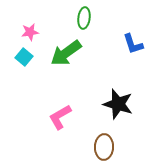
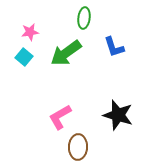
blue L-shape: moved 19 px left, 3 px down
black star: moved 11 px down
brown ellipse: moved 26 px left
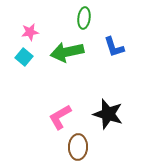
green arrow: moved 1 px right, 1 px up; rotated 24 degrees clockwise
black star: moved 10 px left, 1 px up
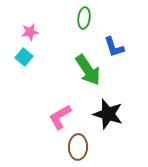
green arrow: moved 21 px right, 18 px down; rotated 112 degrees counterclockwise
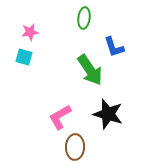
cyan square: rotated 24 degrees counterclockwise
green arrow: moved 2 px right
brown ellipse: moved 3 px left
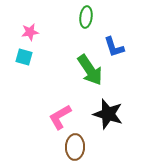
green ellipse: moved 2 px right, 1 px up
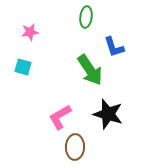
cyan square: moved 1 px left, 10 px down
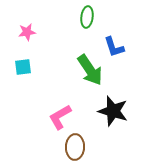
green ellipse: moved 1 px right
pink star: moved 3 px left
cyan square: rotated 24 degrees counterclockwise
black star: moved 5 px right, 3 px up
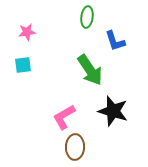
blue L-shape: moved 1 px right, 6 px up
cyan square: moved 2 px up
pink L-shape: moved 4 px right
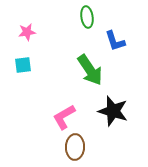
green ellipse: rotated 15 degrees counterclockwise
